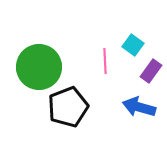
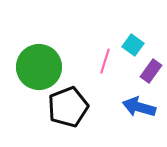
pink line: rotated 20 degrees clockwise
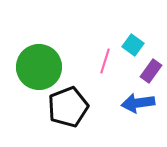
blue arrow: moved 1 px left, 4 px up; rotated 24 degrees counterclockwise
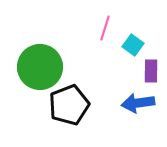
pink line: moved 33 px up
green circle: moved 1 px right
purple rectangle: rotated 35 degrees counterclockwise
black pentagon: moved 1 px right, 2 px up
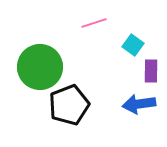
pink line: moved 11 px left, 5 px up; rotated 55 degrees clockwise
blue arrow: moved 1 px right, 1 px down
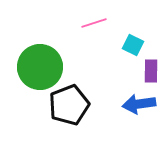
cyan square: rotated 10 degrees counterclockwise
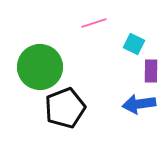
cyan square: moved 1 px right, 1 px up
black pentagon: moved 4 px left, 3 px down
